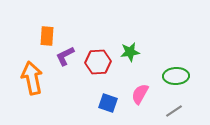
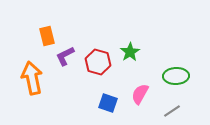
orange rectangle: rotated 18 degrees counterclockwise
green star: rotated 24 degrees counterclockwise
red hexagon: rotated 20 degrees clockwise
gray line: moved 2 px left
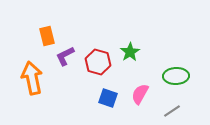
blue square: moved 5 px up
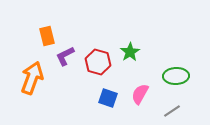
orange arrow: rotated 32 degrees clockwise
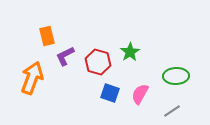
blue square: moved 2 px right, 5 px up
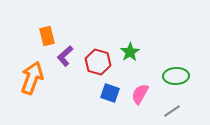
purple L-shape: rotated 15 degrees counterclockwise
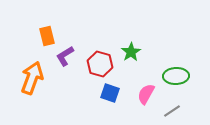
green star: moved 1 px right
purple L-shape: rotated 10 degrees clockwise
red hexagon: moved 2 px right, 2 px down
pink semicircle: moved 6 px right
